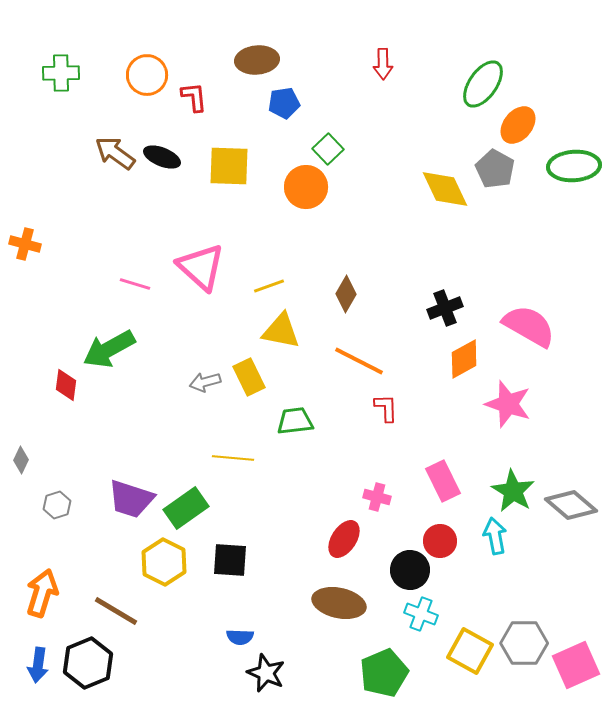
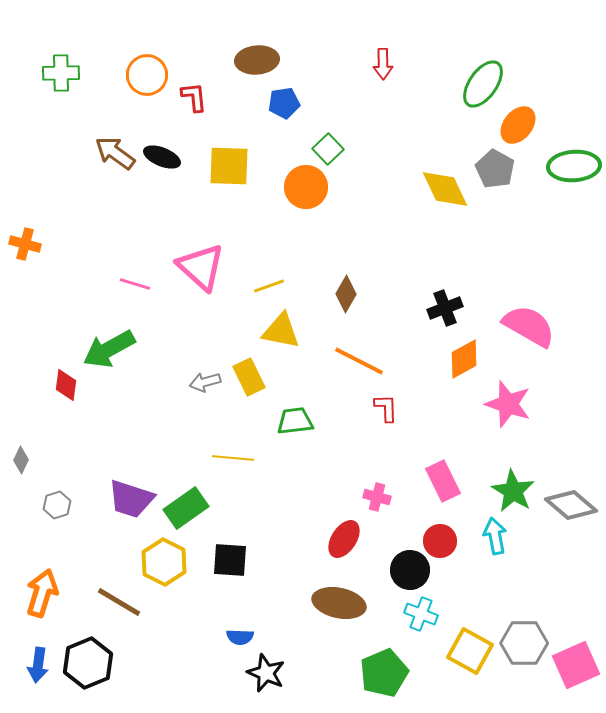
brown line at (116, 611): moved 3 px right, 9 px up
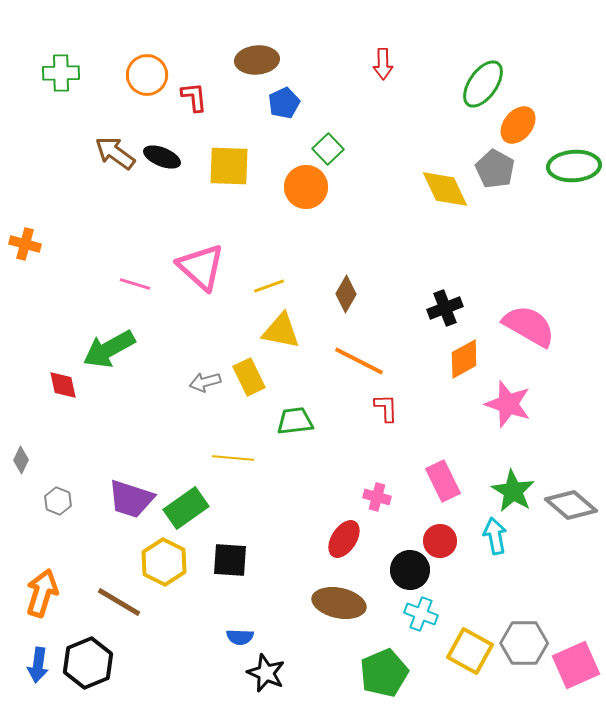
blue pentagon at (284, 103): rotated 16 degrees counterclockwise
red diamond at (66, 385): moved 3 px left; rotated 20 degrees counterclockwise
gray hexagon at (57, 505): moved 1 px right, 4 px up; rotated 20 degrees counterclockwise
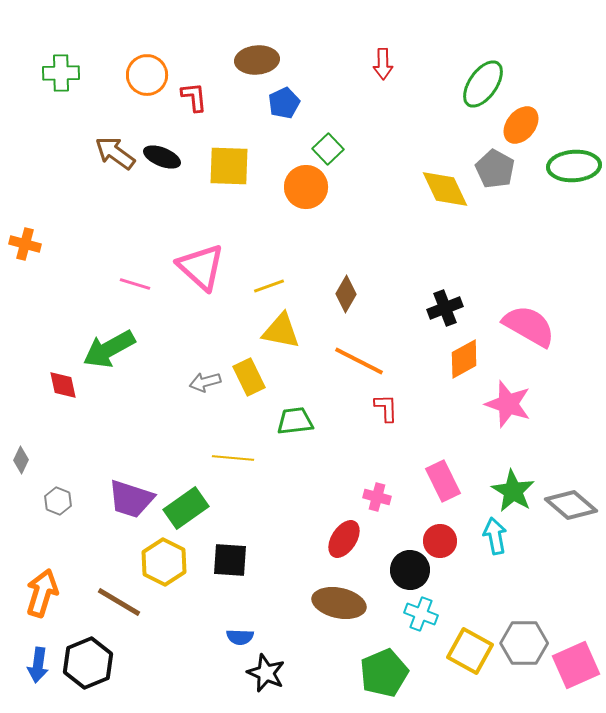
orange ellipse at (518, 125): moved 3 px right
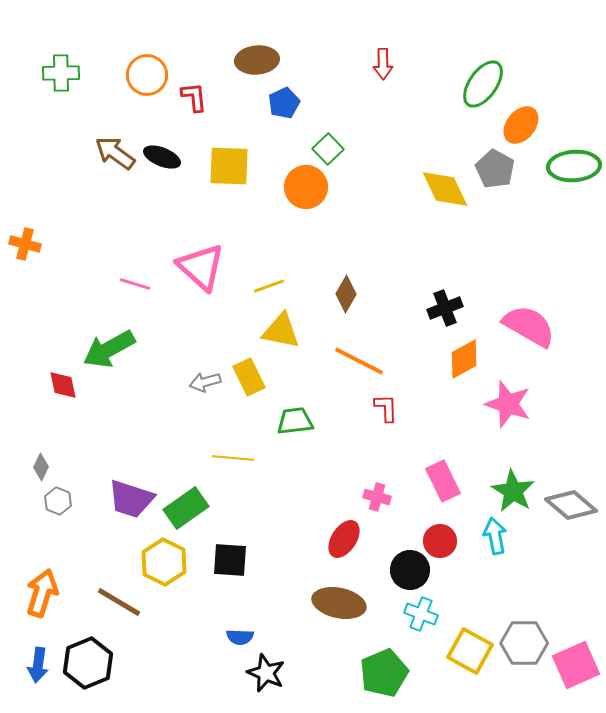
gray diamond at (21, 460): moved 20 px right, 7 px down
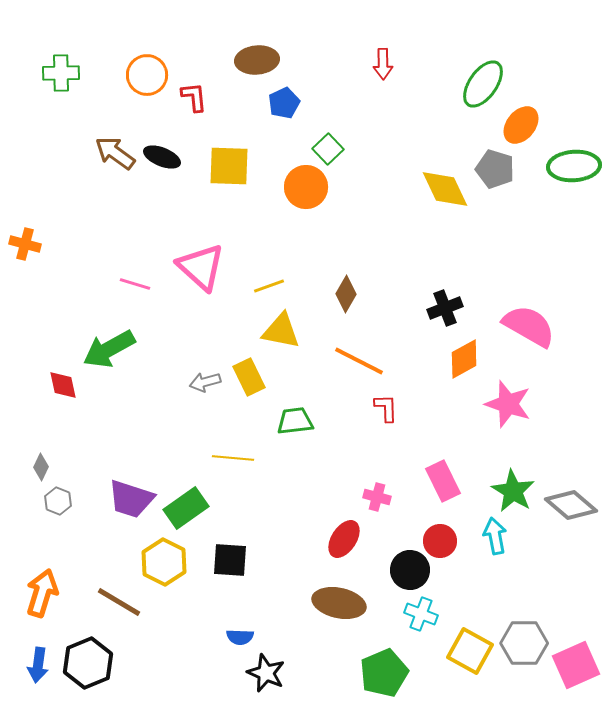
gray pentagon at (495, 169): rotated 12 degrees counterclockwise
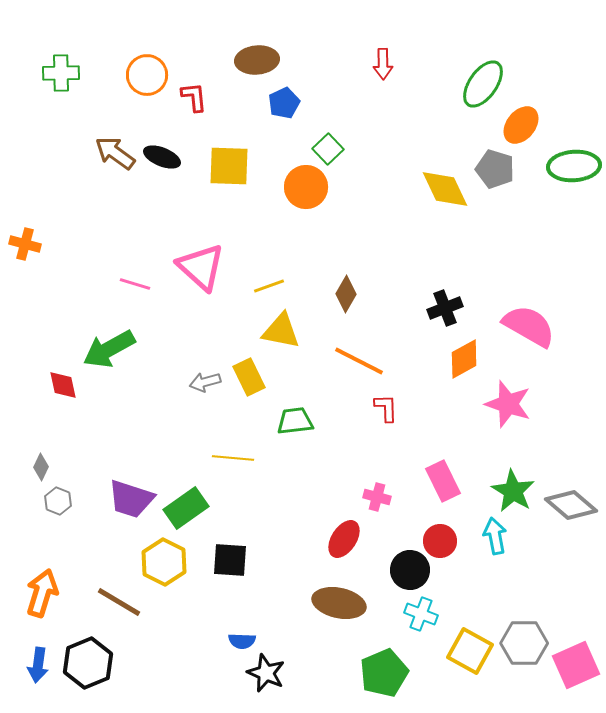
blue semicircle at (240, 637): moved 2 px right, 4 px down
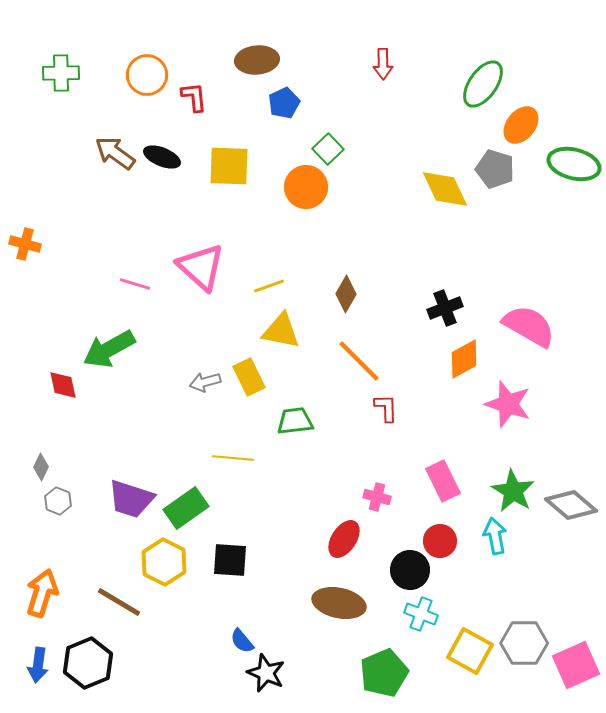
green ellipse at (574, 166): moved 2 px up; rotated 18 degrees clockwise
orange line at (359, 361): rotated 18 degrees clockwise
blue semicircle at (242, 641): rotated 48 degrees clockwise
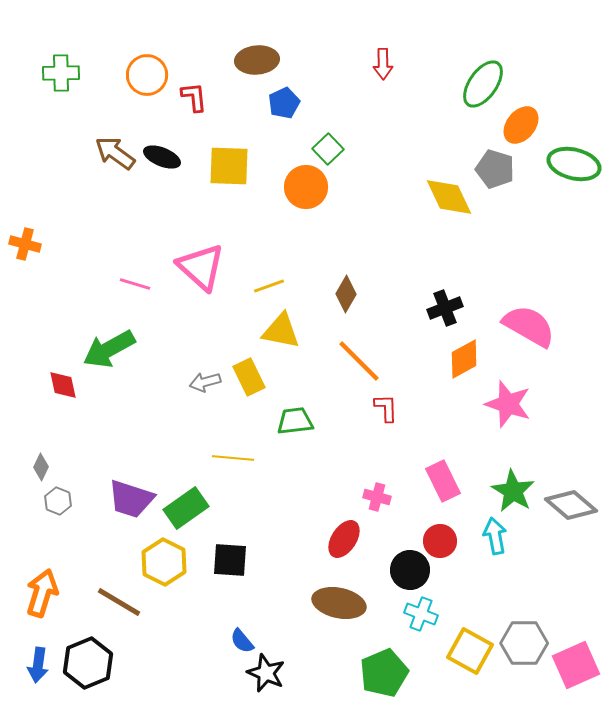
yellow diamond at (445, 189): moved 4 px right, 8 px down
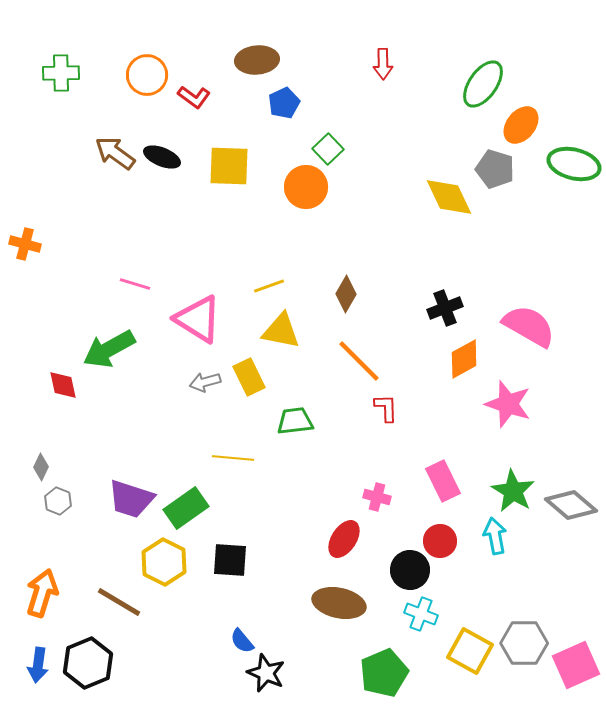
red L-shape at (194, 97): rotated 132 degrees clockwise
pink triangle at (201, 267): moved 3 px left, 52 px down; rotated 10 degrees counterclockwise
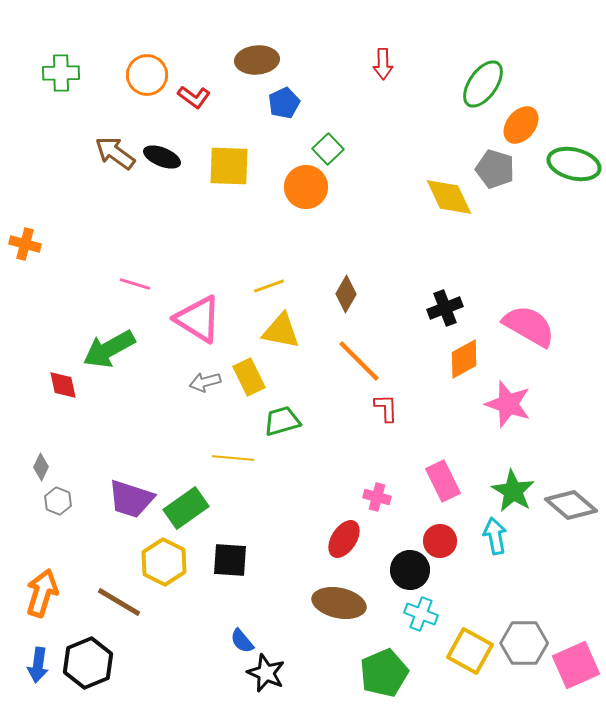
green trapezoid at (295, 421): moved 13 px left; rotated 9 degrees counterclockwise
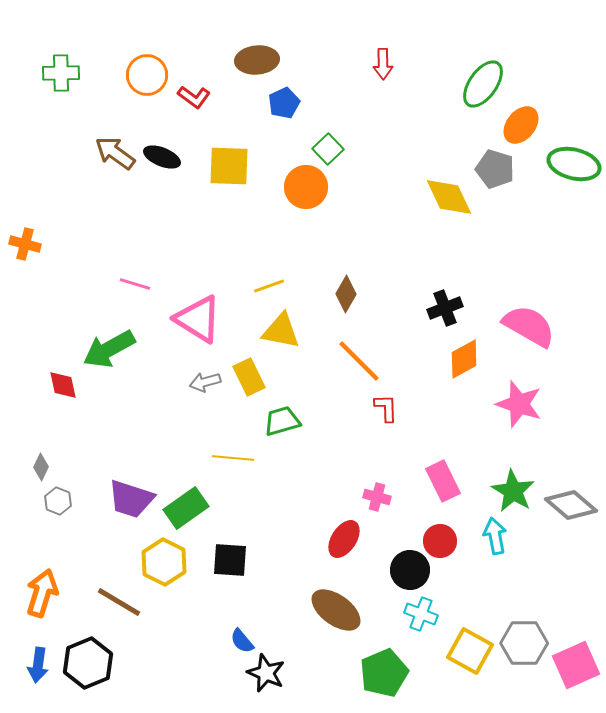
pink star at (508, 404): moved 11 px right
brown ellipse at (339, 603): moved 3 px left, 7 px down; rotated 24 degrees clockwise
